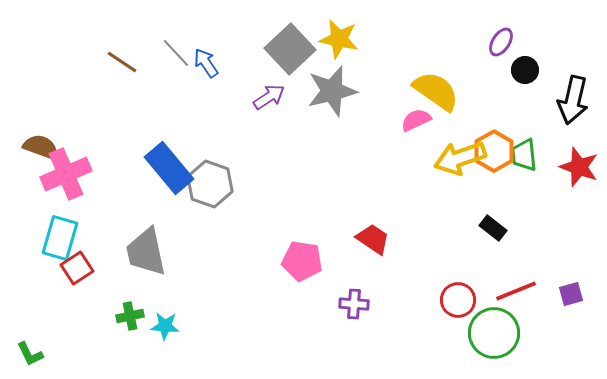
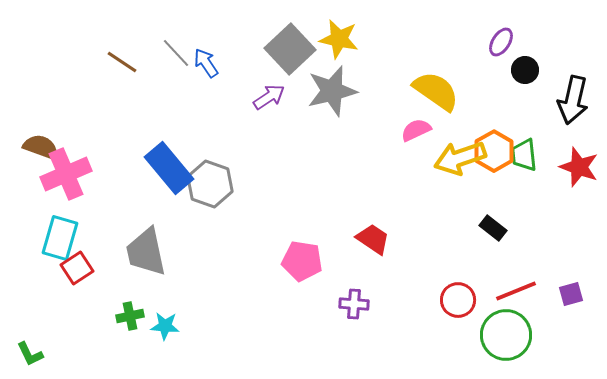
pink semicircle: moved 10 px down
green circle: moved 12 px right, 2 px down
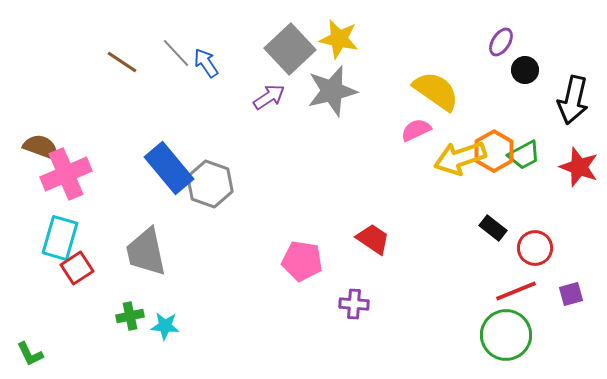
green trapezoid: rotated 112 degrees counterclockwise
red circle: moved 77 px right, 52 px up
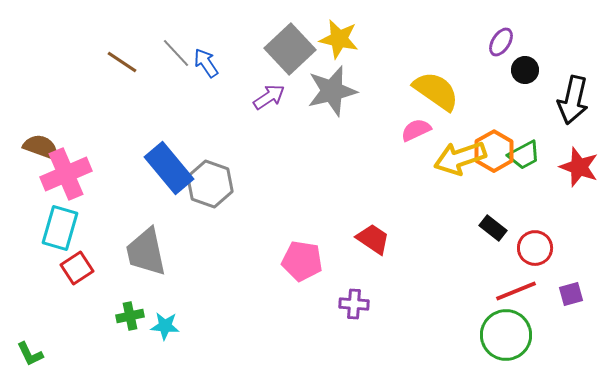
cyan rectangle: moved 10 px up
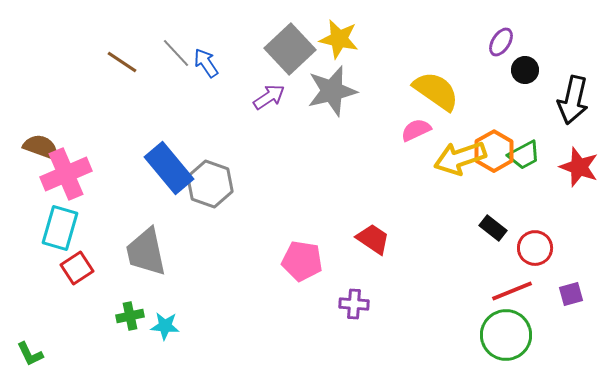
red line: moved 4 px left
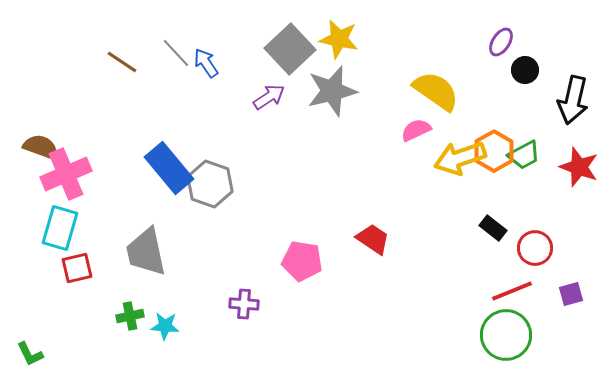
red square: rotated 20 degrees clockwise
purple cross: moved 110 px left
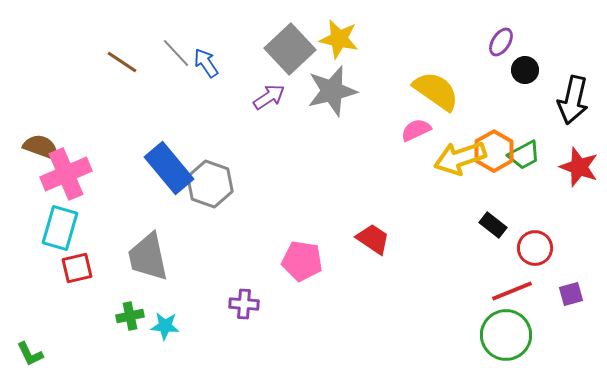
black rectangle: moved 3 px up
gray trapezoid: moved 2 px right, 5 px down
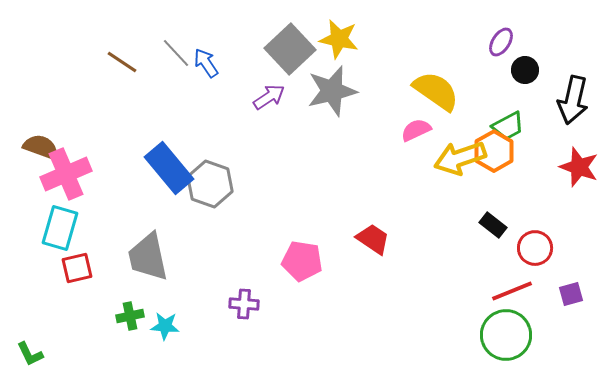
green trapezoid: moved 16 px left, 29 px up
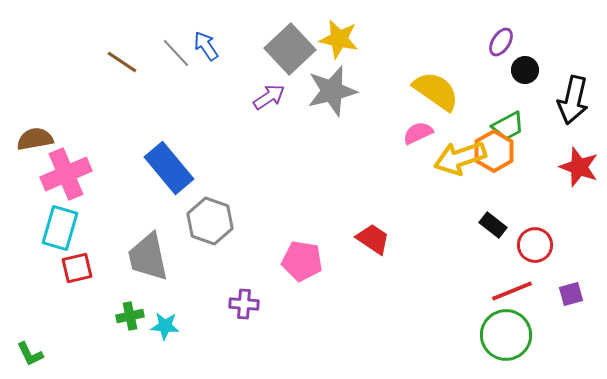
blue arrow: moved 17 px up
pink semicircle: moved 2 px right, 3 px down
brown semicircle: moved 6 px left, 8 px up; rotated 30 degrees counterclockwise
gray hexagon: moved 37 px down
red circle: moved 3 px up
